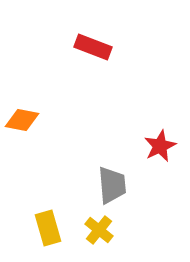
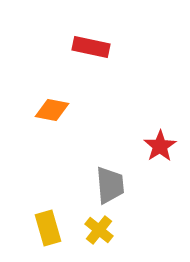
red rectangle: moved 2 px left; rotated 9 degrees counterclockwise
orange diamond: moved 30 px right, 10 px up
red star: rotated 8 degrees counterclockwise
gray trapezoid: moved 2 px left
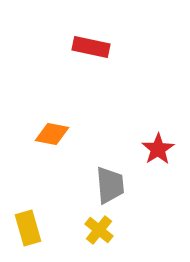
orange diamond: moved 24 px down
red star: moved 2 px left, 3 px down
yellow rectangle: moved 20 px left
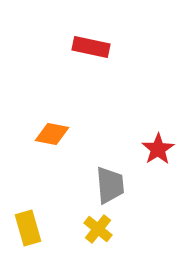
yellow cross: moved 1 px left, 1 px up
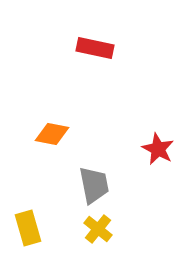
red rectangle: moved 4 px right, 1 px down
red star: rotated 12 degrees counterclockwise
gray trapezoid: moved 16 px left; rotated 6 degrees counterclockwise
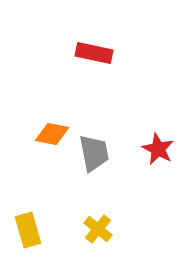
red rectangle: moved 1 px left, 5 px down
gray trapezoid: moved 32 px up
yellow rectangle: moved 2 px down
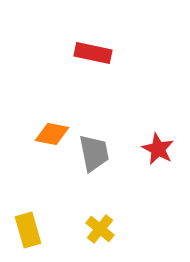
red rectangle: moved 1 px left
yellow cross: moved 2 px right
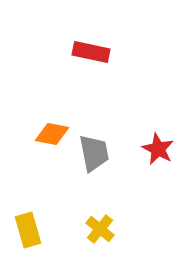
red rectangle: moved 2 px left, 1 px up
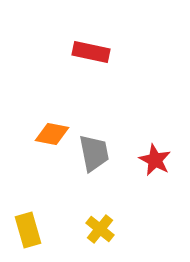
red star: moved 3 px left, 11 px down
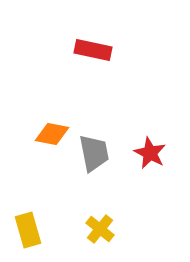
red rectangle: moved 2 px right, 2 px up
red star: moved 5 px left, 7 px up
